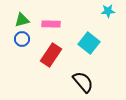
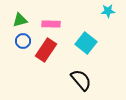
green triangle: moved 2 px left
blue circle: moved 1 px right, 2 px down
cyan square: moved 3 px left
red rectangle: moved 5 px left, 5 px up
black semicircle: moved 2 px left, 2 px up
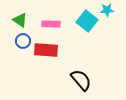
cyan star: moved 1 px left, 1 px up
green triangle: rotated 49 degrees clockwise
cyan square: moved 1 px right, 22 px up
red rectangle: rotated 60 degrees clockwise
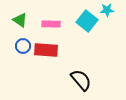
blue circle: moved 5 px down
